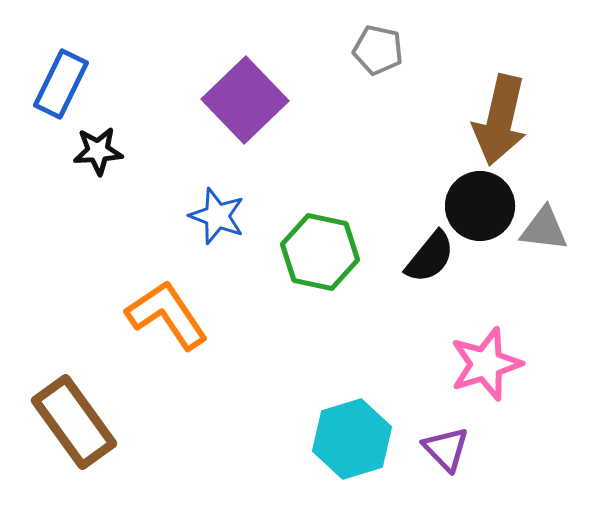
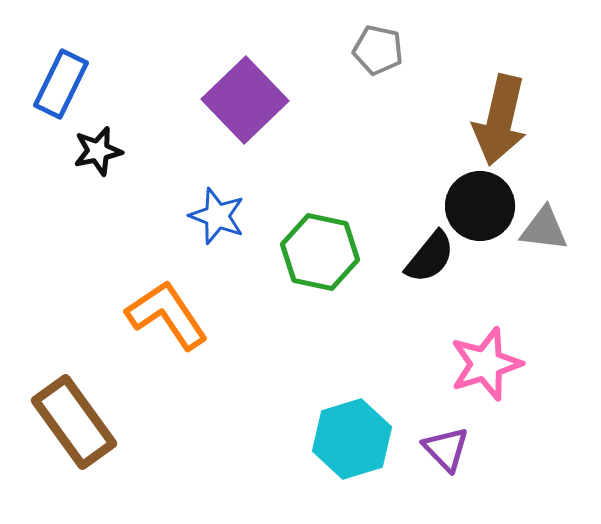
black star: rotated 9 degrees counterclockwise
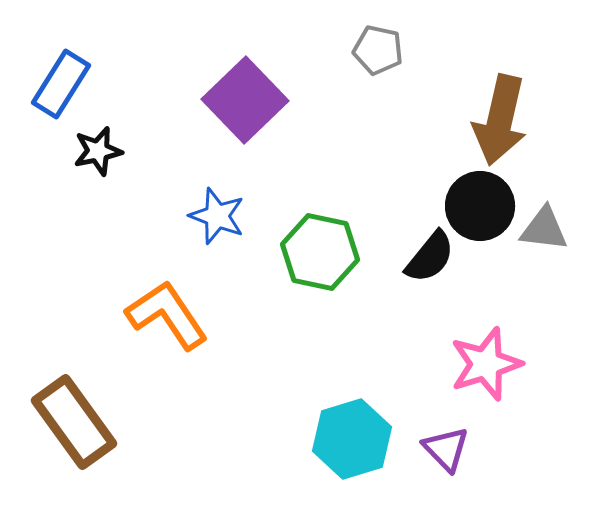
blue rectangle: rotated 6 degrees clockwise
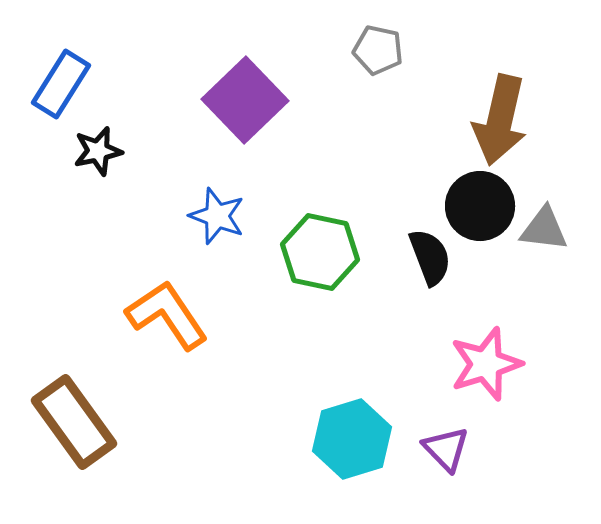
black semicircle: rotated 60 degrees counterclockwise
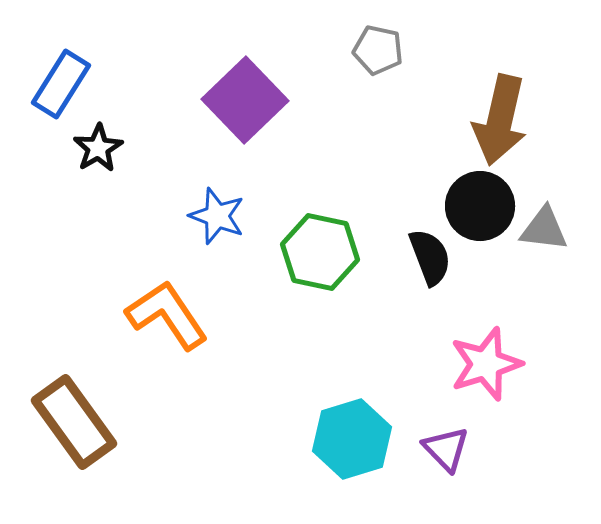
black star: moved 3 px up; rotated 18 degrees counterclockwise
